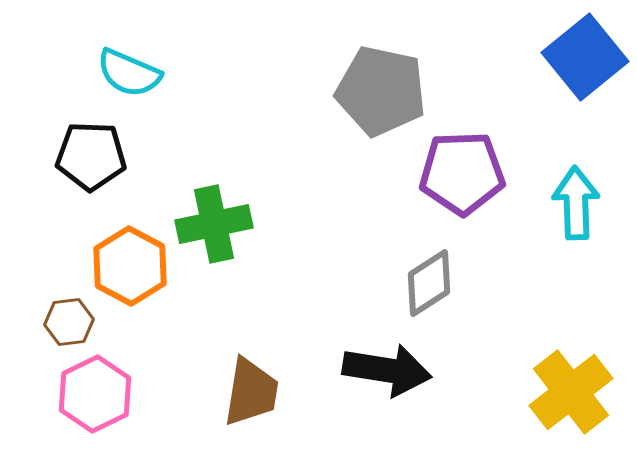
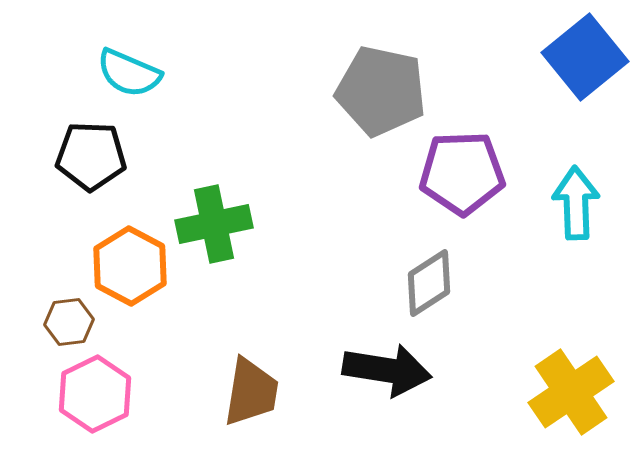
yellow cross: rotated 4 degrees clockwise
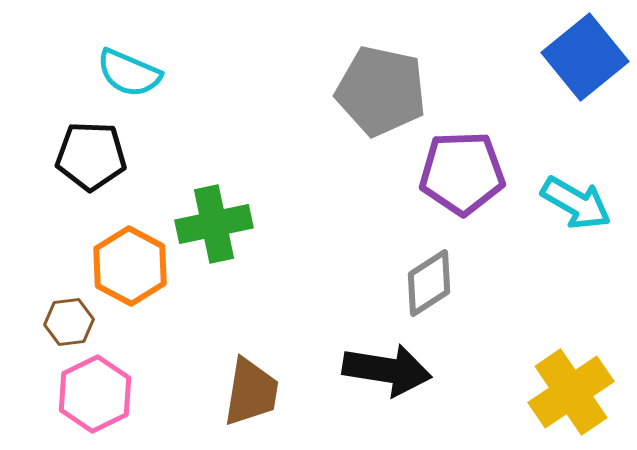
cyan arrow: rotated 122 degrees clockwise
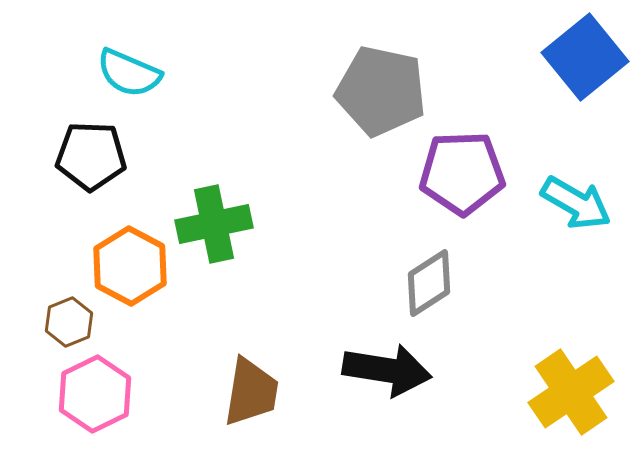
brown hexagon: rotated 15 degrees counterclockwise
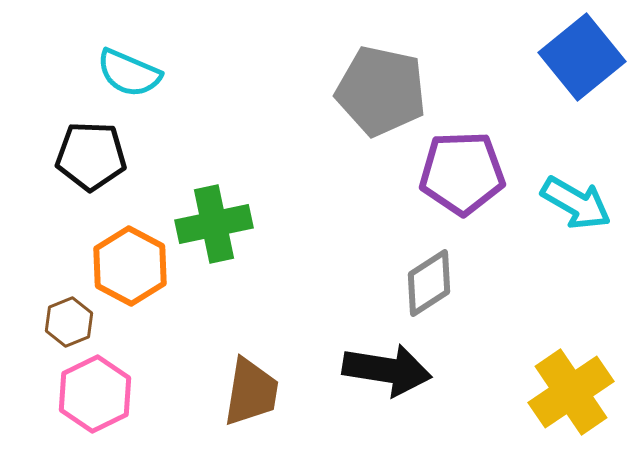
blue square: moved 3 px left
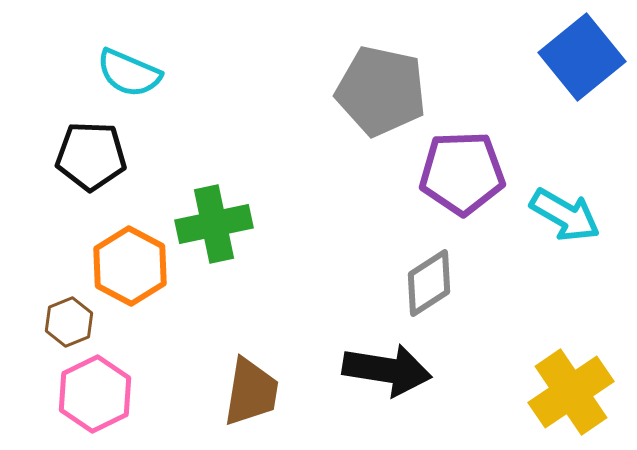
cyan arrow: moved 11 px left, 12 px down
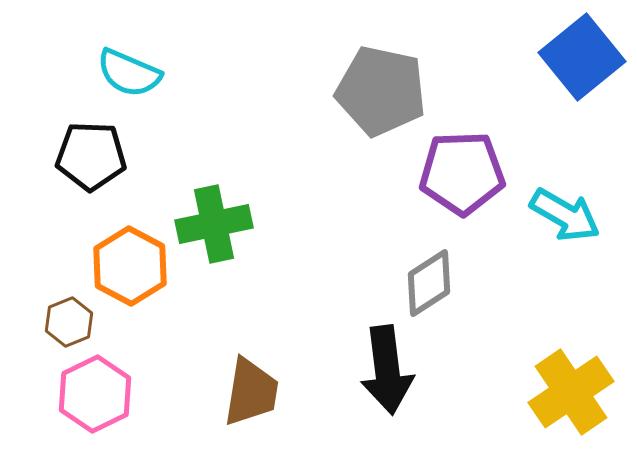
black arrow: rotated 74 degrees clockwise
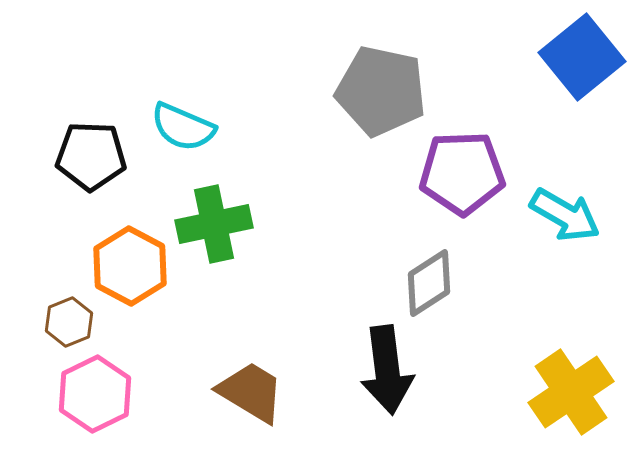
cyan semicircle: moved 54 px right, 54 px down
brown trapezoid: rotated 68 degrees counterclockwise
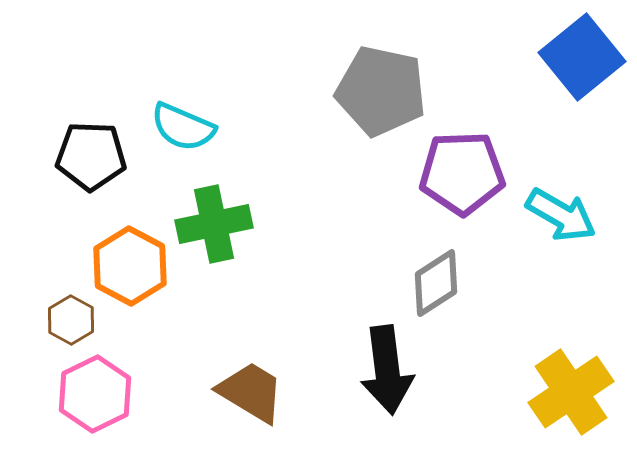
cyan arrow: moved 4 px left
gray diamond: moved 7 px right
brown hexagon: moved 2 px right, 2 px up; rotated 9 degrees counterclockwise
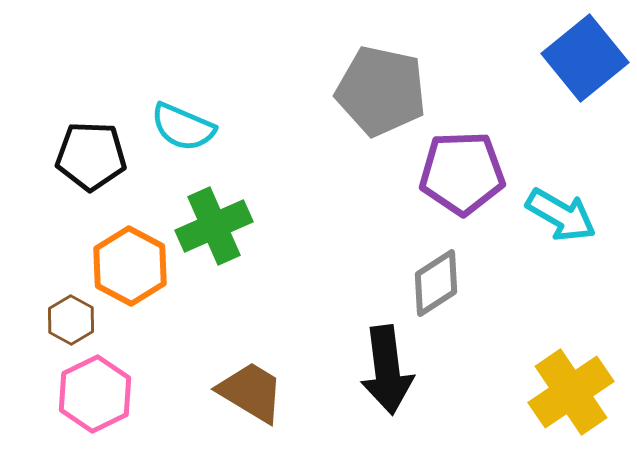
blue square: moved 3 px right, 1 px down
green cross: moved 2 px down; rotated 12 degrees counterclockwise
